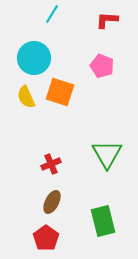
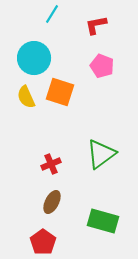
red L-shape: moved 11 px left, 5 px down; rotated 15 degrees counterclockwise
green triangle: moved 6 px left; rotated 24 degrees clockwise
green rectangle: rotated 60 degrees counterclockwise
red pentagon: moved 3 px left, 4 px down
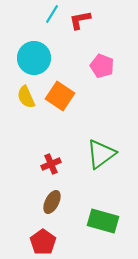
red L-shape: moved 16 px left, 5 px up
orange square: moved 4 px down; rotated 16 degrees clockwise
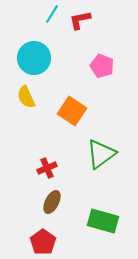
orange square: moved 12 px right, 15 px down
red cross: moved 4 px left, 4 px down
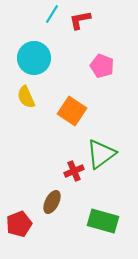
red cross: moved 27 px right, 3 px down
red pentagon: moved 24 px left, 18 px up; rotated 15 degrees clockwise
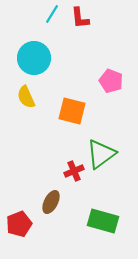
red L-shape: moved 2 px up; rotated 85 degrees counterclockwise
pink pentagon: moved 9 px right, 15 px down
orange square: rotated 20 degrees counterclockwise
brown ellipse: moved 1 px left
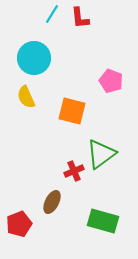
brown ellipse: moved 1 px right
